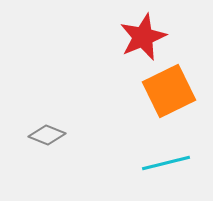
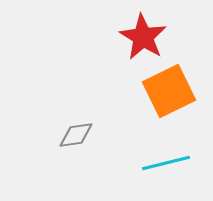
red star: rotated 18 degrees counterclockwise
gray diamond: moved 29 px right; rotated 30 degrees counterclockwise
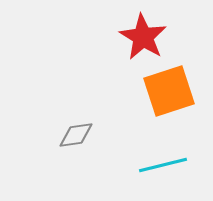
orange square: rotated 8 degrees clockwise
cyan line: moved 3 px left, 2 px down
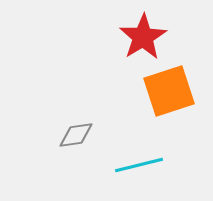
red star: rotated 9 degrees clockwise
cyan line: moved 24 px left
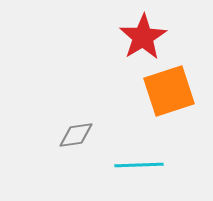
cyan line: rotated 12 degrees clockwise
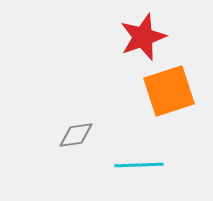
red star: rotated 12 degrees clockwise
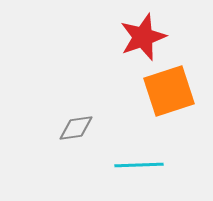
gray diamond: moved 7 px up
